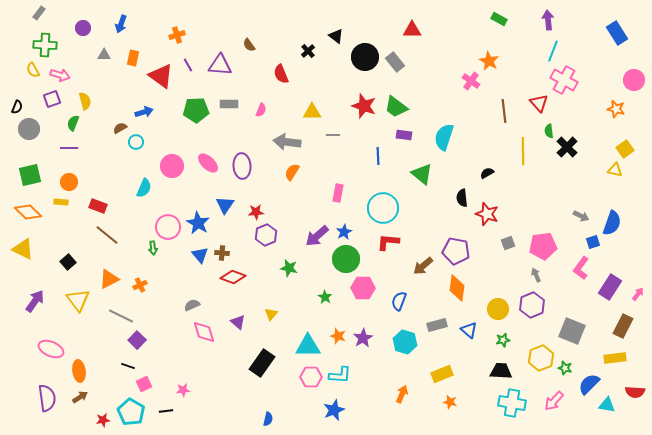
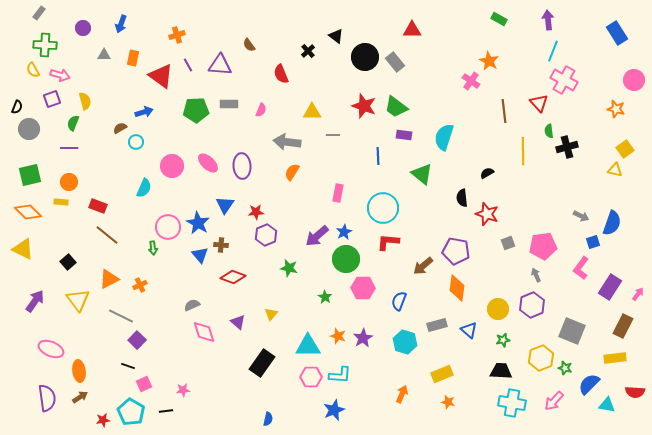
black cross at (567, 147): rotated 30 degrees clockwise
brown cross at (222, 253): moved 1 px left, 8 px up
orange star at (450, 402): moved 2 px left
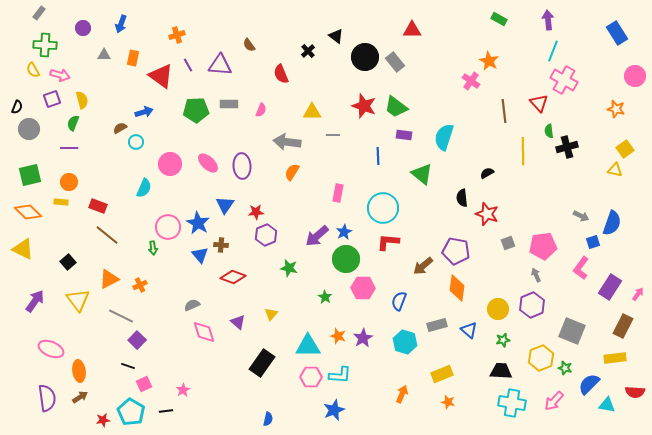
pink circle at (634, 80): moved 1 px right, 4 px up
yellow semicircle at (85, 101): moved 3 px left, 1 px up
pink circle at (172, 166): moved 2 px left, 2 px up
pink star at (183, 390): rotated 24 degrees counterclockwise
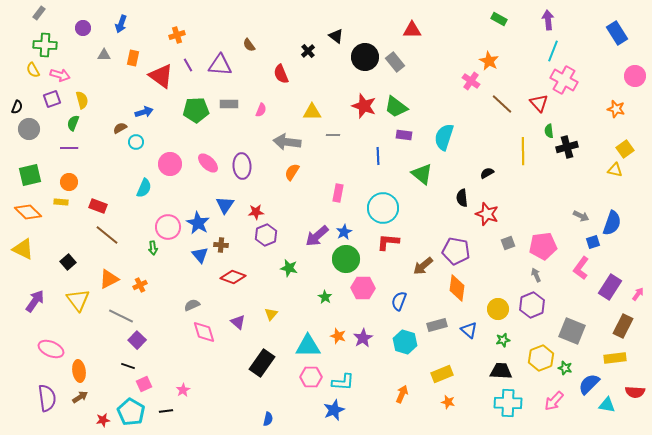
brown line at (504, 111): moved 2 px left, 7 px up; rotated 40 degrees counterclockwise
cyan L-shape at (340, 375): moved 3 px right, 7 px down
cyan cross at (512, 403): moved 4 px left; rotated 8 degrees counterclockwise
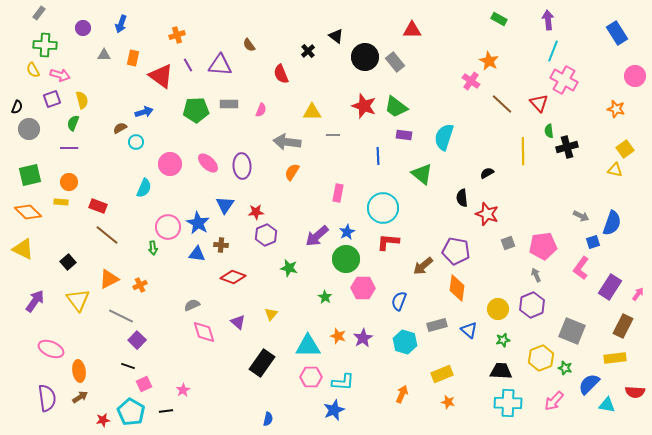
blue star at (344, 232): moved 3 px right
blue triangle at (200, 255): moved 3 px left, 1 px up; rotated 42 degrees counterclockwise
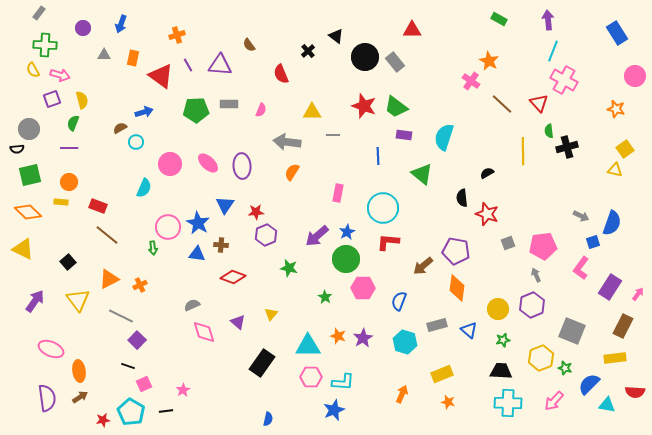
black semicircle at (17, 107): moved 42 px down; rotated 64 degrees clockwise
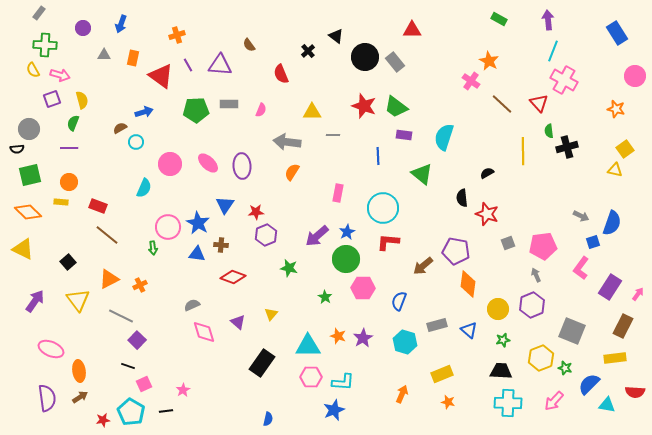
orange diamond at (457, 288): moved 11 px right, 4 px up
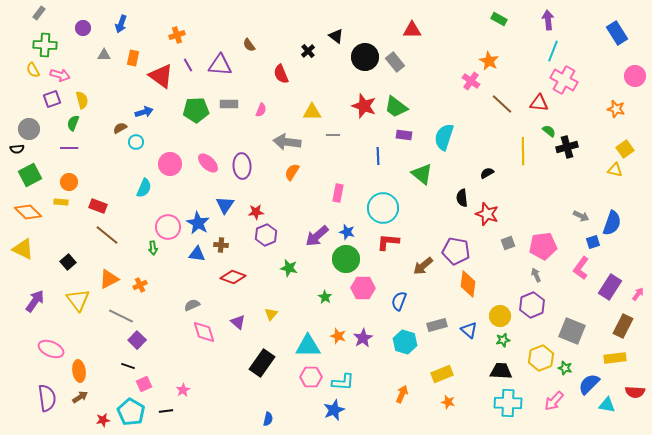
red triangle at (539, 103): rotated 42 degrees counterclockwise
green semicircle at (549, 131): rotated 136 degrees clockwise
green square at (30, 175): rotated 15 degrees counterclockwise
blue star at (347, 232): rotated 28 degrees counterclockwise
yellow circle at (498, 309): moved 2 px right, 7 px down
